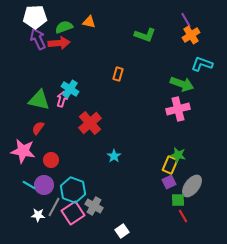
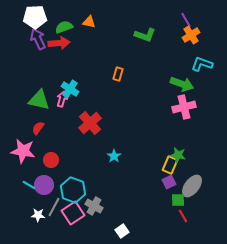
pink cross: moved 6 px right, 2 px up
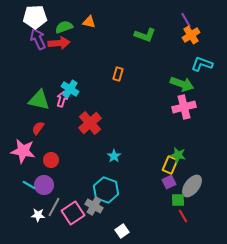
cyan hexagon: moved 33 px right
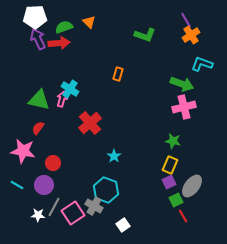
orange triangle: rotated 32 degrees clockwise
green star: moved 5 px left, 14 px up
red circle: moved 2 px right, 3 px down
cyan line: moved 12 px left
green square: moved 2 px left; rotated 24 degrees counterclockwise
white square: moved 1 px right, 6 px up
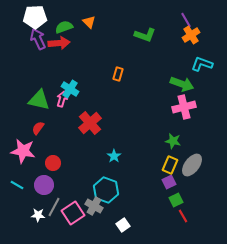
gray ellipse: moved 21 px up
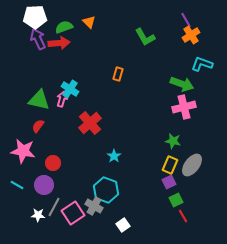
green L-shape: moved 2 px down; rotated 40 degrees clockwise
red semicircle: moved 2 px up
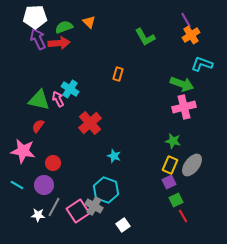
pink arrow: moved 4 px left; rotated 42 degrees counterclockwise
cyan star: rotated 16 degrees counterclockwise
pink square: moved 5 px right, 2 px up
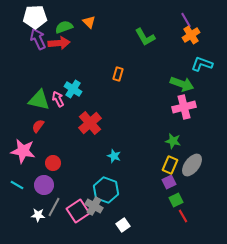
cyan cross: moved 3 px right
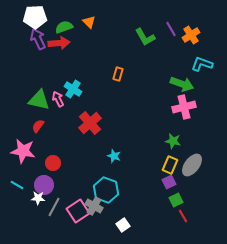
purple line: moved 15 px left, 9 px down
white star: moved 17 px up
